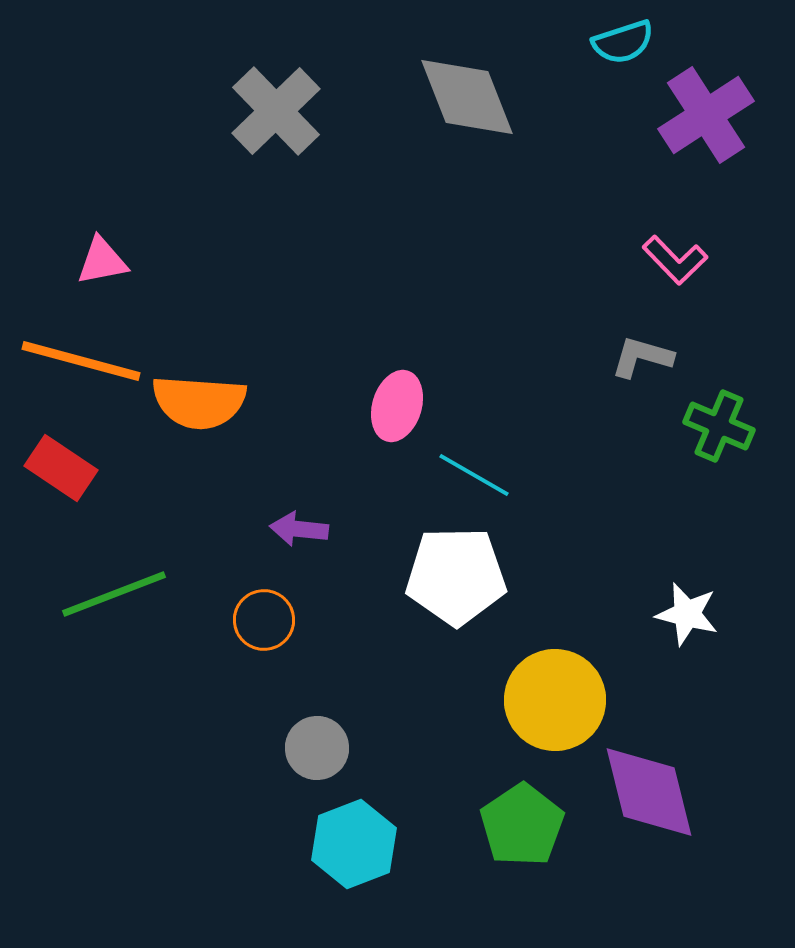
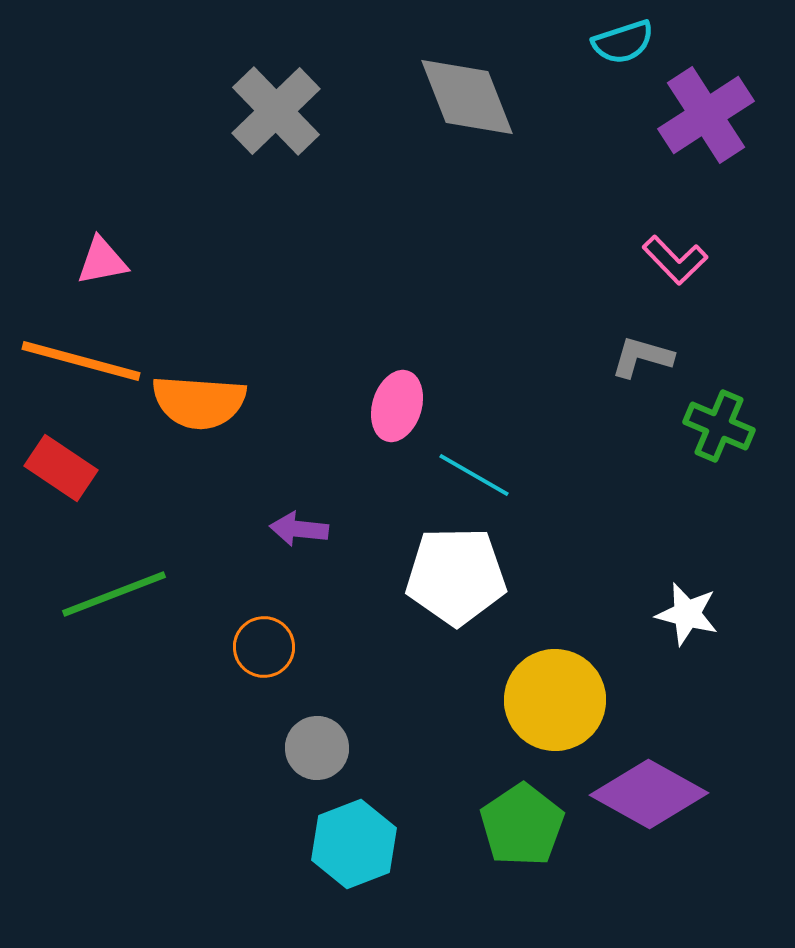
orange circle: moved 27 px down
purple diamond: moved 2 px down; rotated 47 degrees counterclockwise
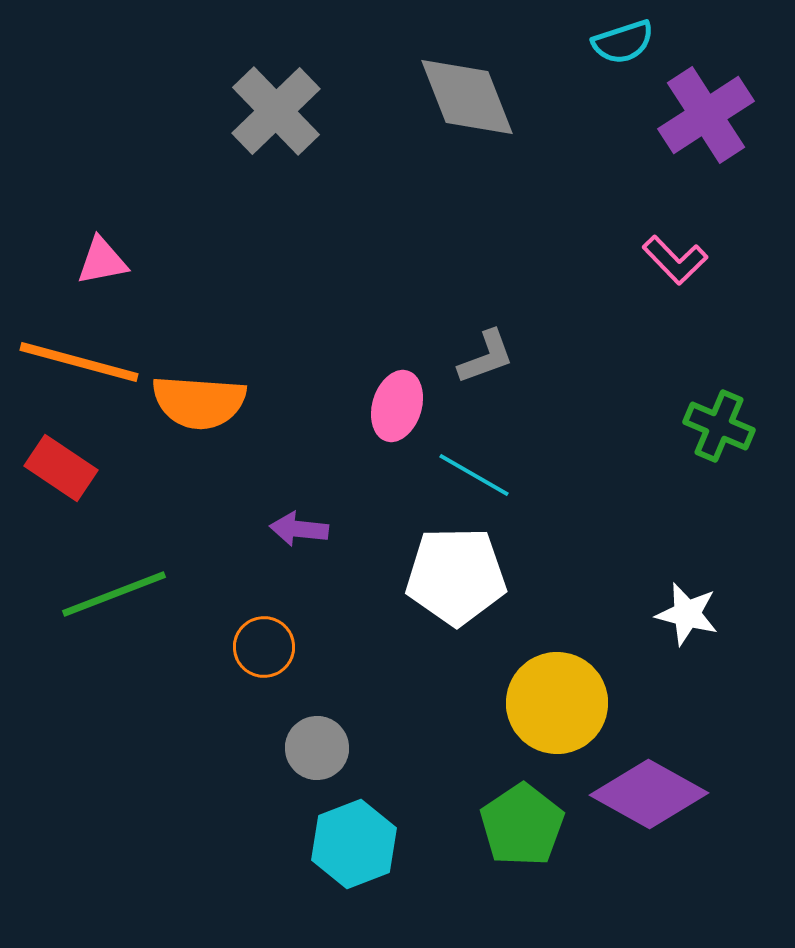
gray L-shape: moved 156 px left; rotated 144 degrees clockwise
orange line: moved 2 px left, 1 px down
yellow circle: moved 2 px right, 3 px down
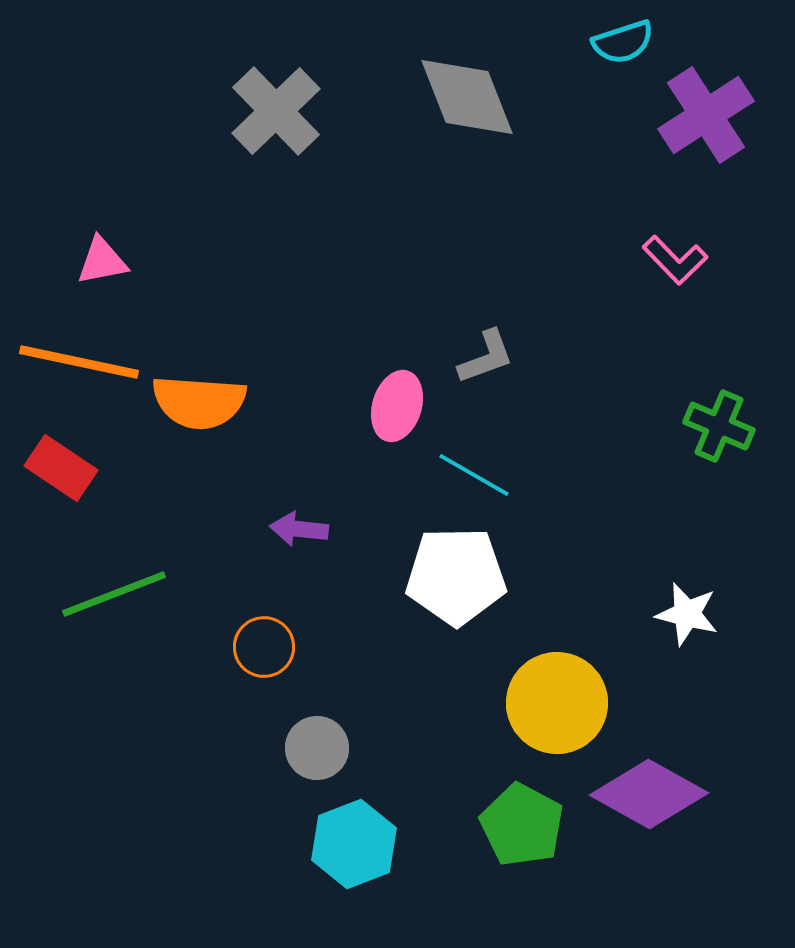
orange line: rotated 3 degrees counterclockwise
green pentagon: rotated 10 degrees counterclockwise
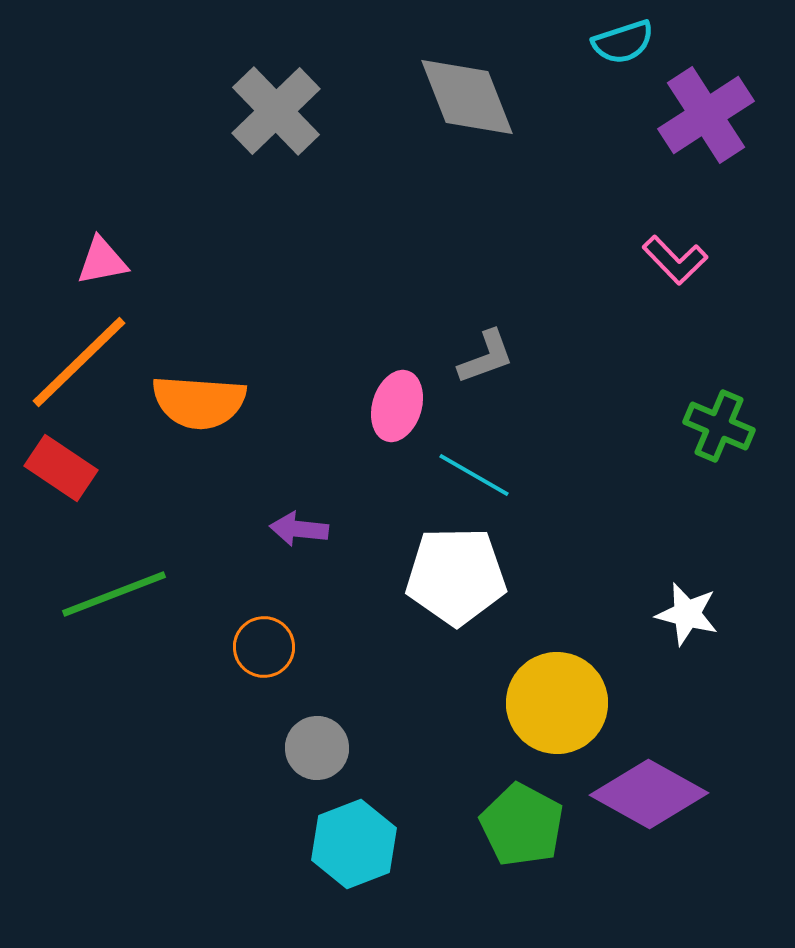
orange line: rotated 56 degrees counterclockwise
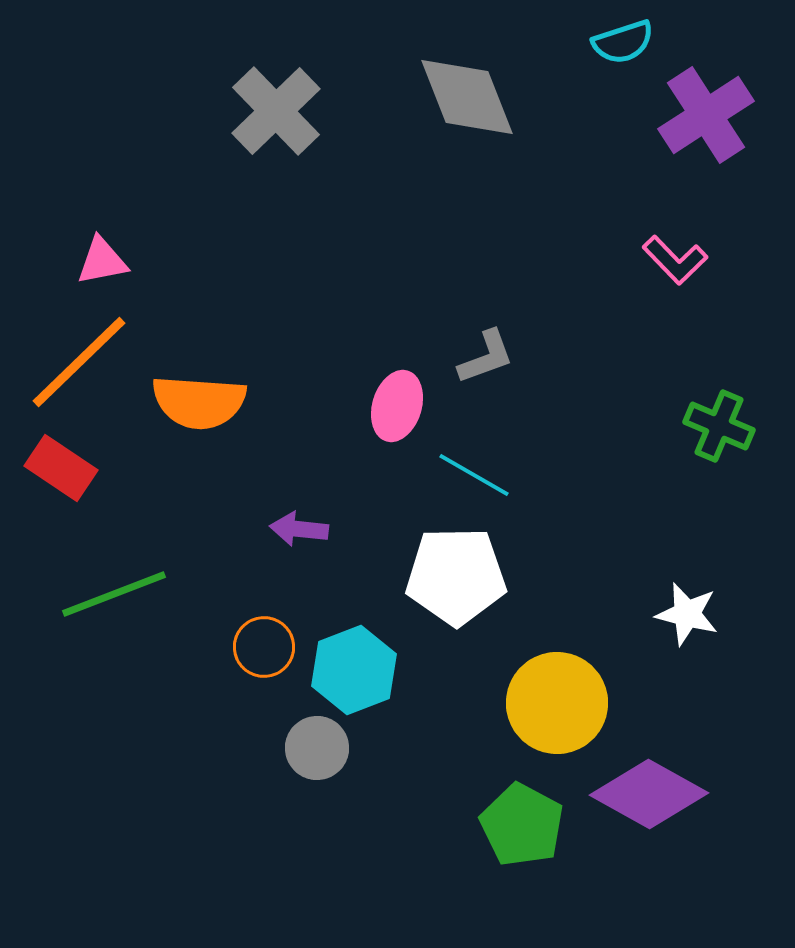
cyan hexagon: moved 174 px up
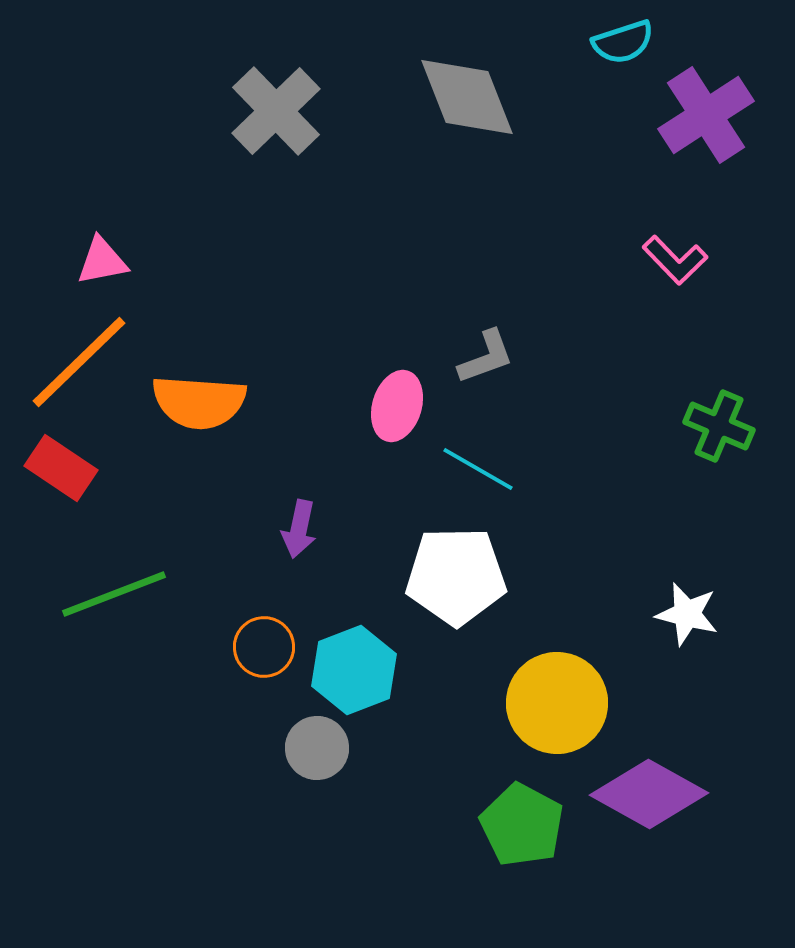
cyan line: moved 4 px right, 6 px up
purple arrow: rotated 84 degrees counterclockwise
